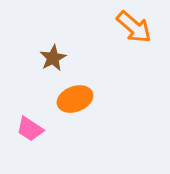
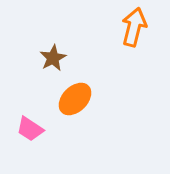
orange arrow: rotated 117 degrees counterclockwise
orange ellipse: rotated 24 degrees counterclockwise
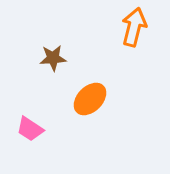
brown star: rotated 24 degrees clockwise
orange ellipse: moved 15 px right
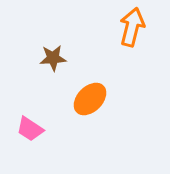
orange arrow: moved 2 px left
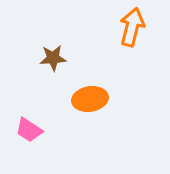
orange ellipse: rotated 36 degrees clockwise
pink trapezoid: moved 1 px left, 1 px down
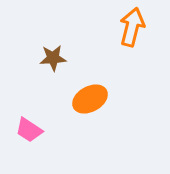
orange ellipse: rotated 20 degrees counterclockwise
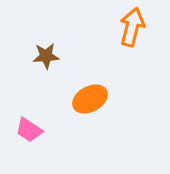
brown star: moved 7 px left, 2 px up
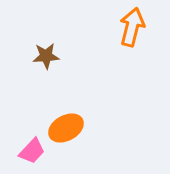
orange ellipse: moved 24 px left, 29 px down
pink trapezoid: moved 3 px right, 21 px down; rotated 80 degrees counterclockwise
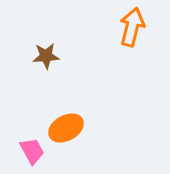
pink trapezoid: rotated 72 degrees counterclockwise
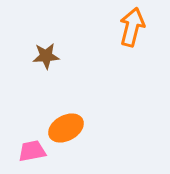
pink trapezoid: rotated 72 degrees counterclockwise
